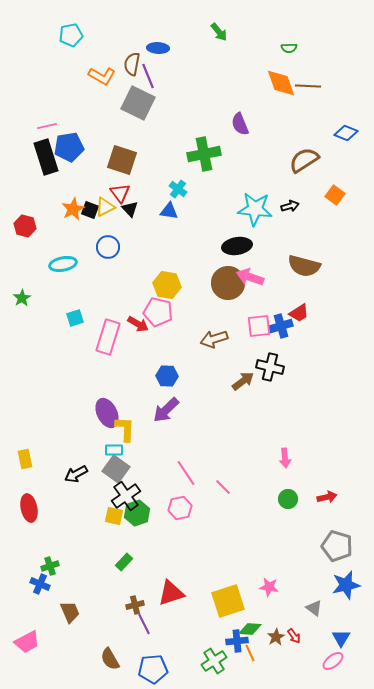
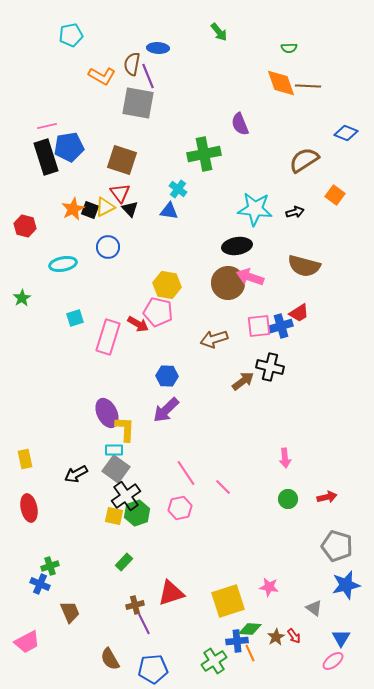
gray square at (138, 103): rotated 16 degrees counterclockwise
black arrow at (290, 206): moved 5 px right, 6 px down
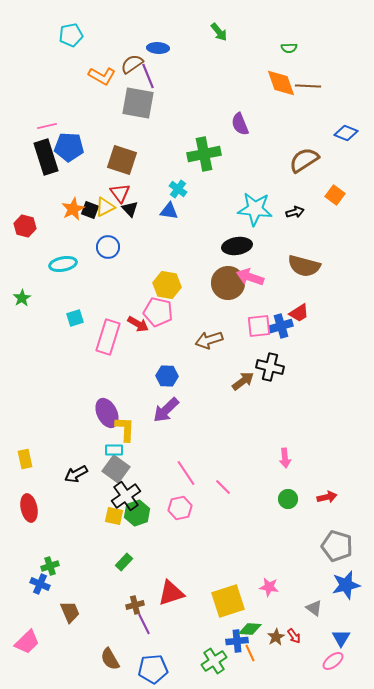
brown semicircle at (132, 64): rotated 45 degrees clockwise
blue pentagon at (69, 147): rotated 12 degrees clockwise
brown arrow at (214, 339): moved 5 px left, 1 px down
pink trapezoid at (27, 642): rotated 16 degrees counterclockwise
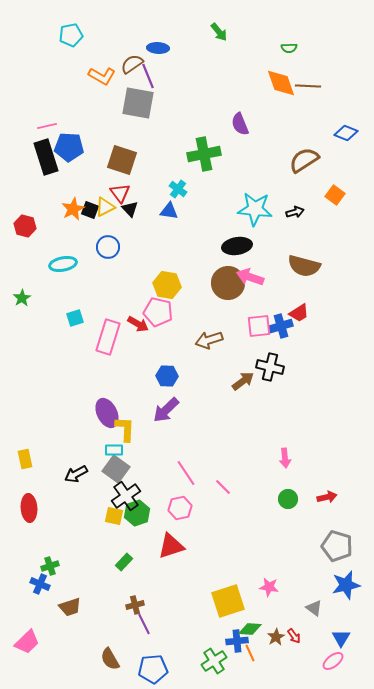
red ellipse at (29, 508): rotated 8 degrees clockwise
red triangle at (171, 593): moved 47 px up
brown trapezoid at (70, 612): moved 5 px up; rotated 95 degrees clockwise
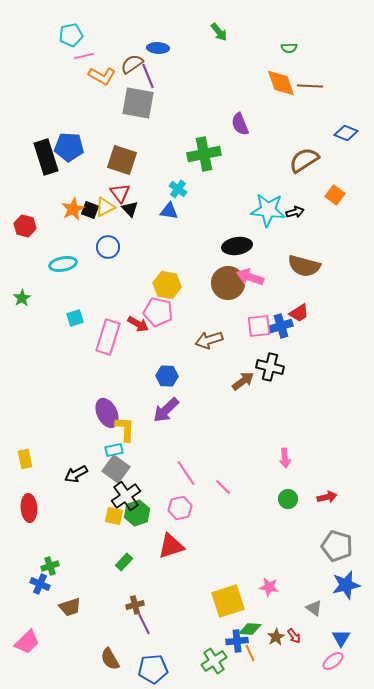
brown line at (308, 86): moved 2 px right
pink line at (47, 126): moved 37 px right, 70 px up
cyan star at (255, 209): moved 13 px right, 1 px down
cyan rectangle at (114, 450): rotated 12 degrees counterclockwise
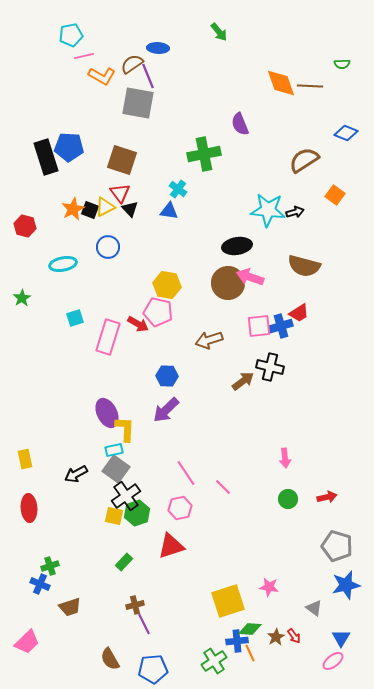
green semicircle at (289, 48): moved 53 px right, 16 px down
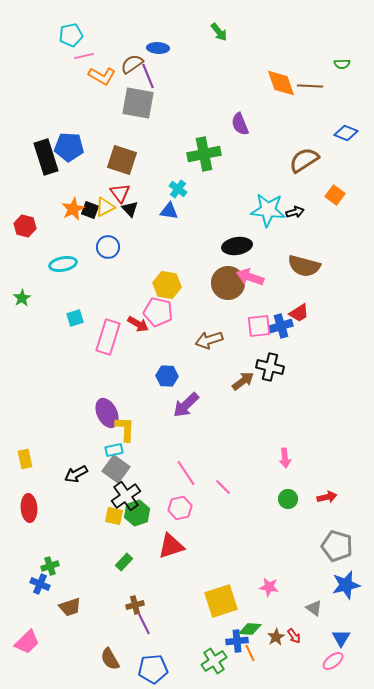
purple arrow at (166, 410): moved 20 px right, 5 px up
yellow square at (228, 601): moved 7 px left
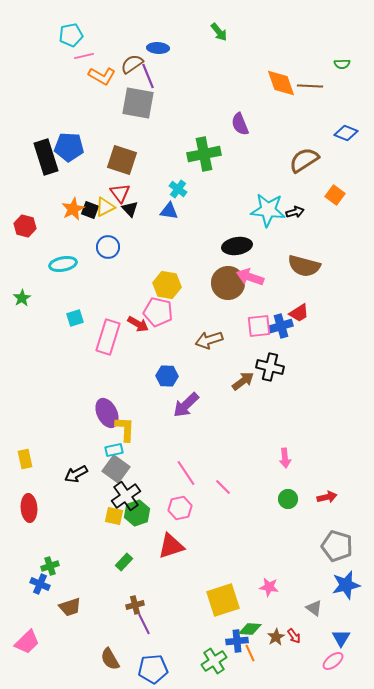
yellow square at (221, 601): moved 2 px right, 1 px up
